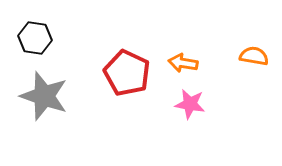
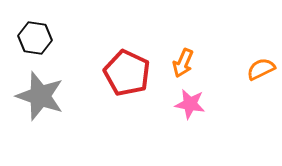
orange semicircle: moved 7 px right, 13 px down; rotated 36 degrees counterclockwise
orange arrow: rotated 76 degrees counterclockwise
gray star: moved 4 px left
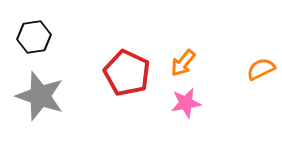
black hexagon: moved 1 px left, 1 px up; rotated 16 degrees counterclockwise
orange arrow: rotated 16 degrees clockwise
pink star: moved 4 px left, 1 px up; rotated 20 degrees counterclockwise
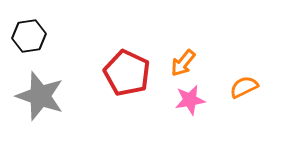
black hexagon: moved 5 px left, 1 px up
orange semicircle: moved 17 px left, 18 px down
pink star: moved 4 px right, 3 px up
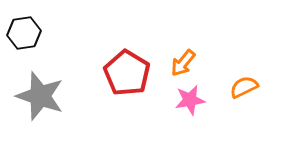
black hexagon: moved 5 px left, 3 px up
red pentagon: rotated 6 degrees clockwise
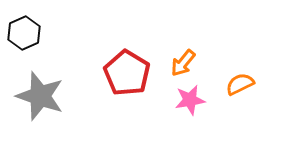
black hexagon: rotated 16 degrees counterclockwise
orange semicircle: moved 4 px left, 3 px up
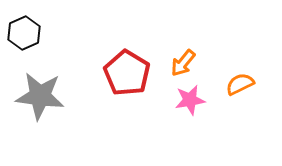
gray star: rotated 12 degrees counterclockwise
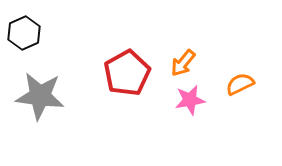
red pentagon: rotated 12 degrees clockwise
